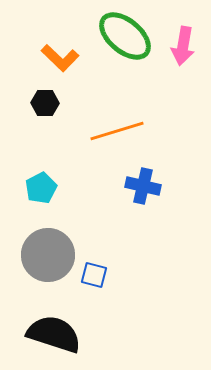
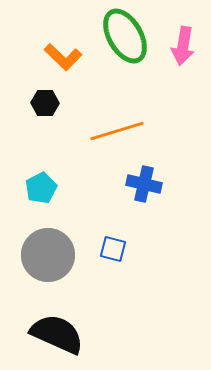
green ellipse: rotated 20 degrees clockwise
orange L-shape: moved 3 px right, 1 px up
blue cross: moved 1 px right, 2 px up
blue square: moved 19 px right, 26 px up
black semicircle: moved 3 px right; rotated 6 degrees clockwise
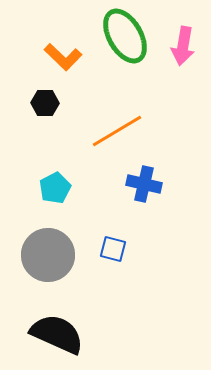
orange line: rotated 14 degrees counterclockwise
cyan pentagon: moved 14 px right
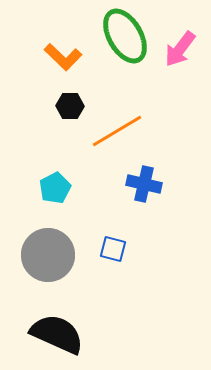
pink arrow: moved 3 px left, 3 px down; rotated 27 degrees clockwise
black hexagon: moved 25 px right, 3 px down
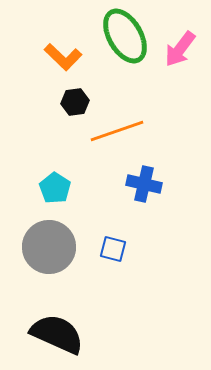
black hexagon: moved 5 px right, 4 px up; rotated 8 degrees counterclockwise
orange line: rotated 12 degrees clockwise
cyan pentagon: rotated 12 degrees counterclockwise
gray circle: moved 1 px right, 8 px up
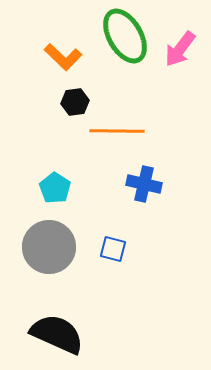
orange line: rotated 20 degrees clockwise
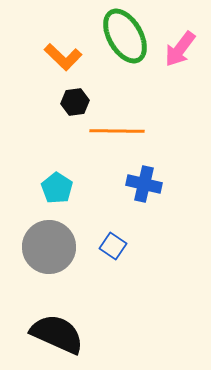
cyan pentagon: moved 2 px right
blue square: moved 3 px up; rotated 20 degrees clockwise
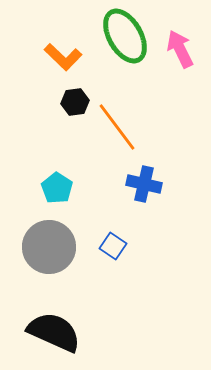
pink arrow: rotated 117 degrees clockwise
orange line: moved 4 px up; rotated 52 degrees clockwise
black semicircle: moved 3 px left, 2 px up
